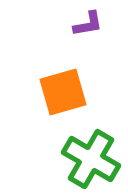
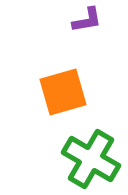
purple L-shape: moved 1 px left, 4 px up
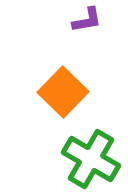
orange square: rotated 30 degrees counterclockwise
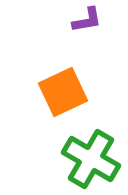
orange square: rotated 21 degrees clockwise
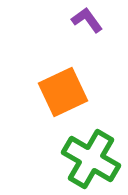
purple L-shape: rotated 116 degrees counterclockwise
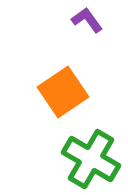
orange square: rotated 9 degrees counterclockwise
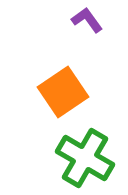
green cross: moved 6 px left, 1 px up
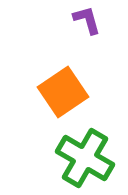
purple L-shape: rotated 20 degrees clockwise
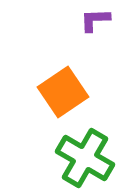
purple L-shape: moved 8 px right; rotated 76 degrees counterclockwise
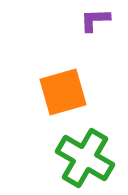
orange square: rotated 18 degrees clockwise
